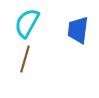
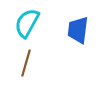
brown line: moved 1 px right, 4 px down
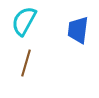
cyan semicircle: moved 3 px left, 2 px up
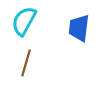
blue trapezoid: moved 1 px right, 2 px up
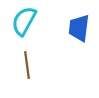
brown line: moved 1 px right, 2 px down; rotated 24 degrees counterclockwise
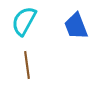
blue trapezoid: moved 3 px left, 2 px up; rotated 28 degrees counterclockwise
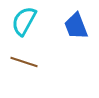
brown line: moved 3 px left, 3 px up; rotated 64 degrees counterclockwise
